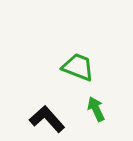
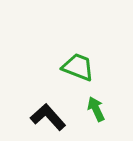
black L-shape: moved 1 px right, 2 px up
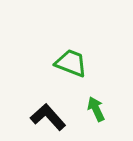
green trapezoid: moved 7 px left, 4 px up
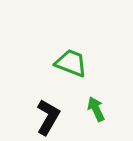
black L-shape: rotated 72 degrees clockwise
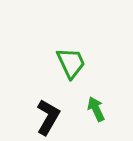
green trapezoid: rotated 44 degrees clockwise
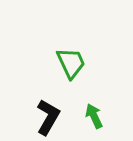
green arrow: moved 2 px left, 7 px down
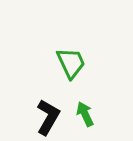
green arrow: moved 9 px left, 2 px up
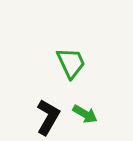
green arrow: rotated 145 degrees clockwise
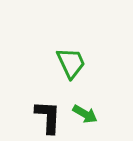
black L-shape: rotated 27 degrees counterclockwise
